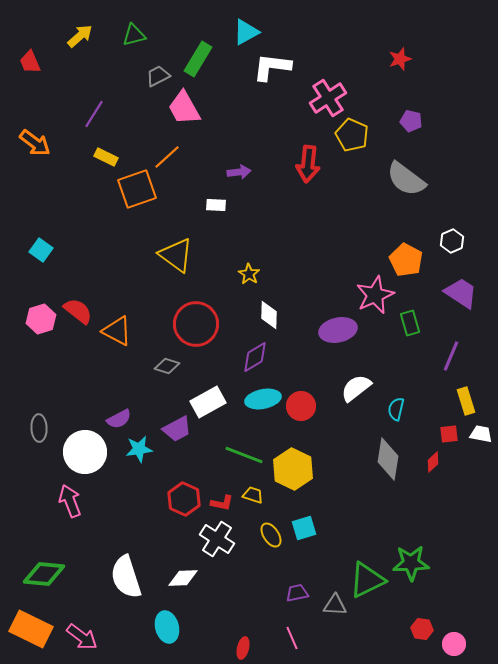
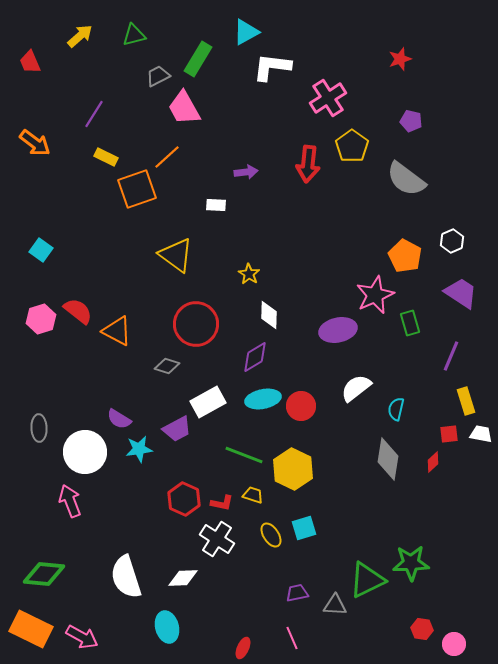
yellow pentagon at (352, 135): moved 11 px down; rotated 12 degrees clockwise
purple arrow at (239, 172): moved 7 px right
orange pentagon at (406, 260): moved 1 px left, 4 px up
purple semicircle at (119, 419): rotated 60 degrees clockwise
pink arrow at (82, 637): rotated 8 degrees counterclockwise
red ellipse at (243, 648): rotated 10 degrees clockwise
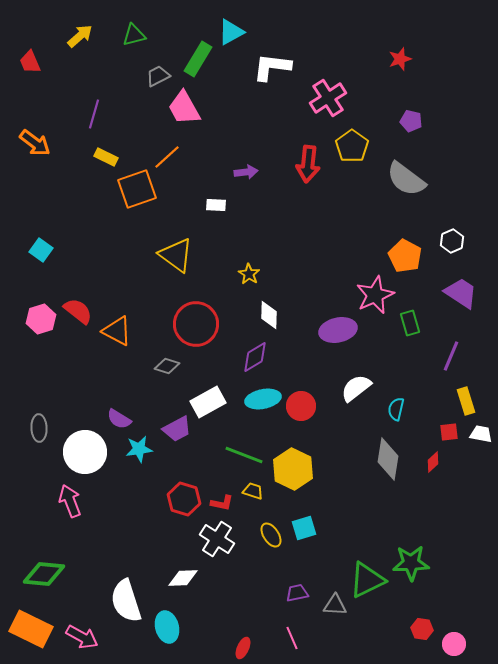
cyan triangle at (246, 32): moved 15 px left
purple line at (94, 114): rotated 16 degrees counterclockwise
red square at (449, 434): moved 2 px up
yellow trapezoid at (253, 495): moved 4 px up
red hexagon at (184, 499): rotated 8 degrees counterclockwise
white semicircle at (126, 577): moved 24 px down
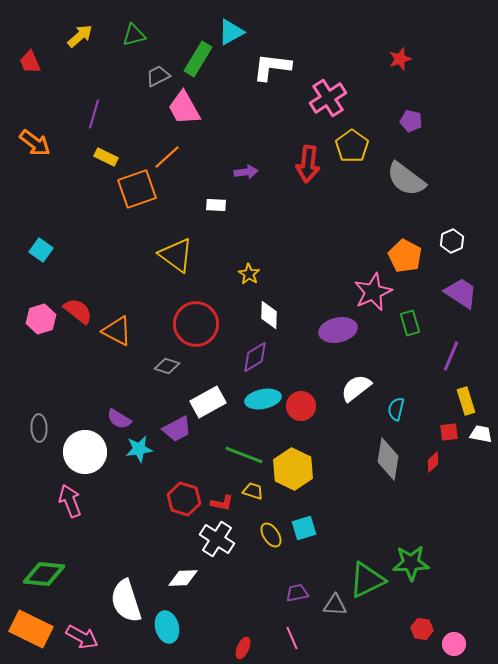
pink star at (375, 295): moved 2 px left, 3 px up
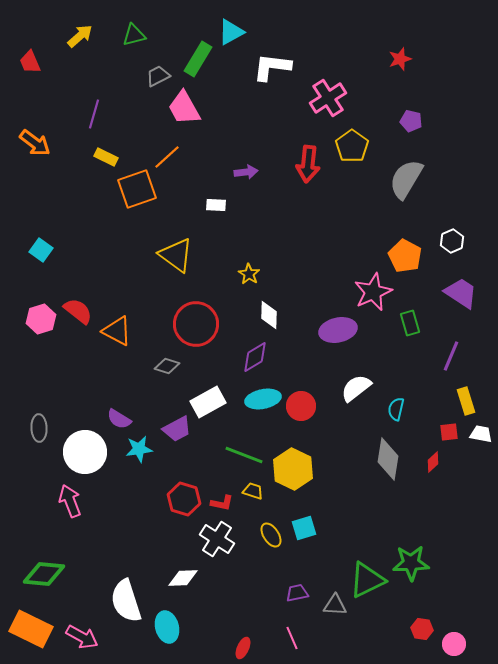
gray semicircle at (406, 179): rotated 84 degrees clockwise
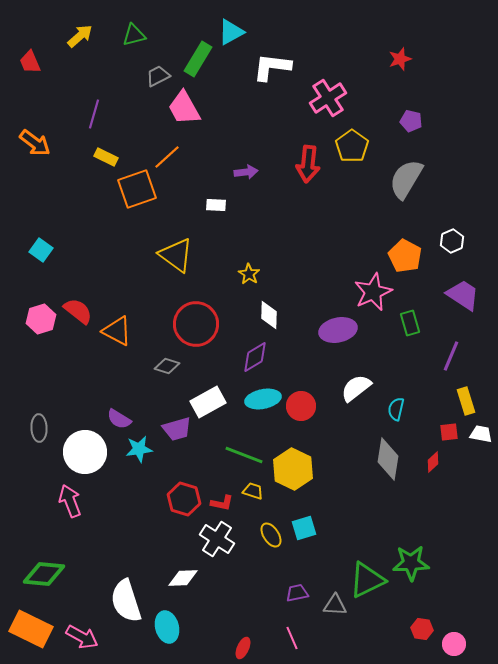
purple trapezoid at (461, 293): moved 2 px right, 2 px down
purple trapezoid at (177, 429): rotated 12 degrees clockwise
